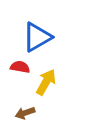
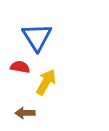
blue triangle: rotated 32 degrees counterclockwise
brown arrow: rotated 18 degrees clockwise
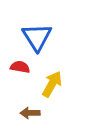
yellow arrow: moved 6 px right, 2 px down
brown arrow: moved 5 px right
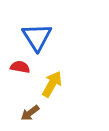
brown arrow: rotated 36 degrees counterclockwise
